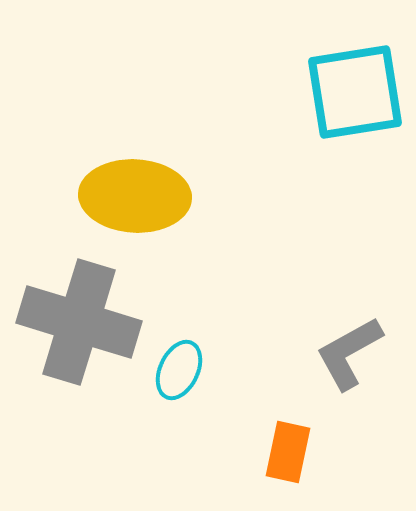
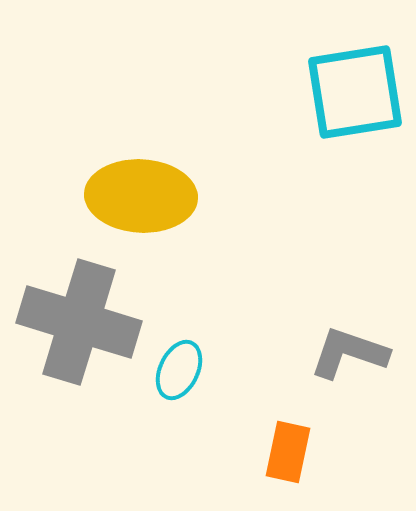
yellow ellipse: moved 6 px right
gray L-shape: rotated 48 degrees clockwise
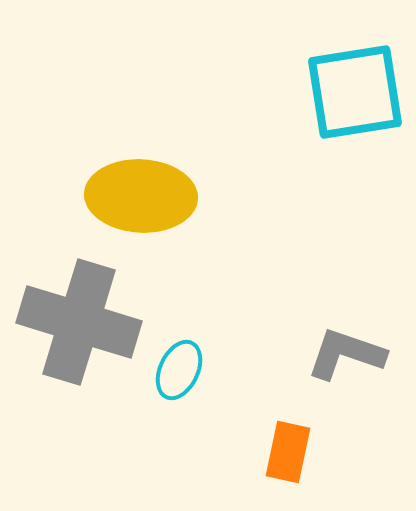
gray L-shape: moved 3 px left, 1 px down
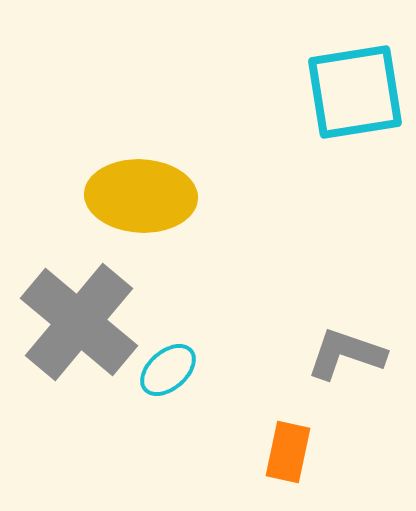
gray cross: rotated 23 degrees clockwise
cyan ellipse: moved 11 px left; rotated 24 degrees clockwise
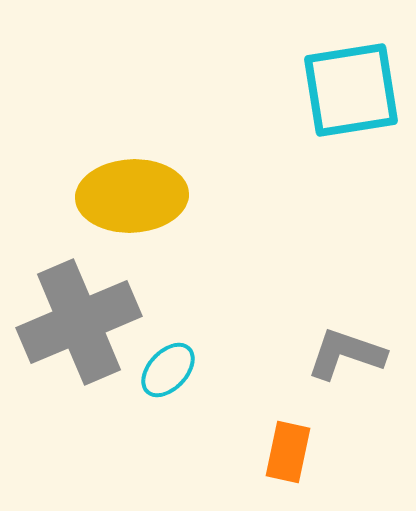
cyan square: moved 4 px left, 2 px up
yellow ellipse: moved 9 px left; rotated 6 degrees counterclockwise
gray cross: rotated 27 degrees clockwise
cyan ellipse: rotated 6 degrees counterclockwise
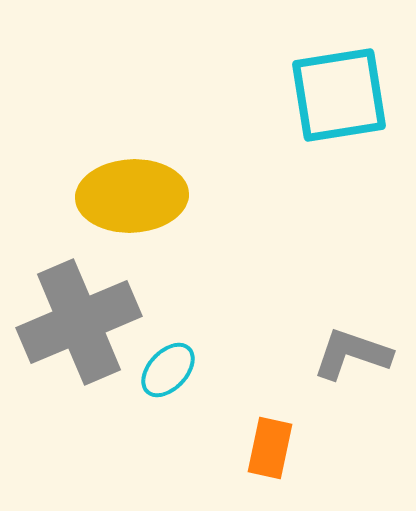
cyan square: moved 12 px left, 5 px down
gray L-shape: moved 6 px right
orange rectangle: moved 18 px left, 4 px up
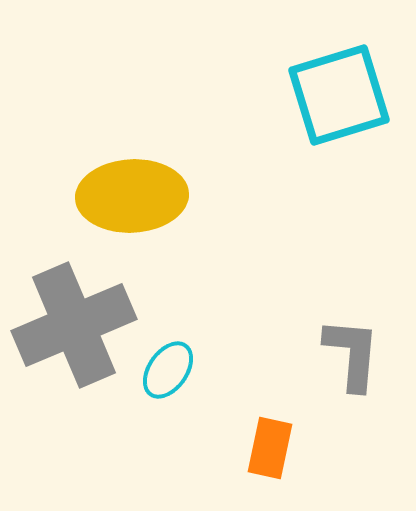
cyan square: rotated 8 degrees counterclockwise
gray cross: moved 5 px left, 3 px down
gray L-shape: rotated 76 degrees clockwise
cyan ellipse: rotated 8 degrees counterclockwise
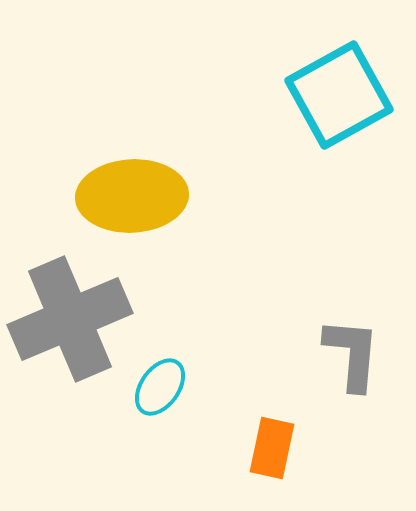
cyan square: rotated 12 degrees counterclockwise
gray cross: moved 4 px left, 6 px up
cyan ellipse: moved 8 px left, 17 px down
orange rectangle: moved 2 px right
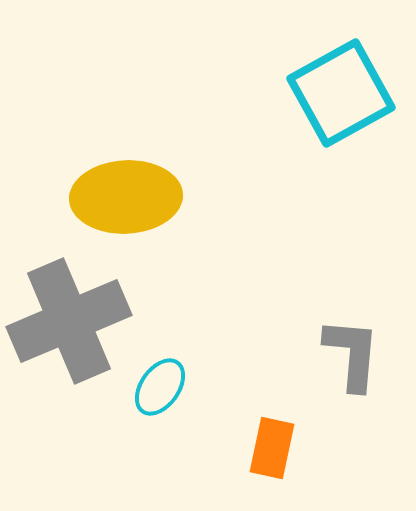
cyan square: moved 2 px right, 2 px up
yellow ellipse: moved 6 px left, 1 px down
gray cross: moved 1 px left, 2 px down
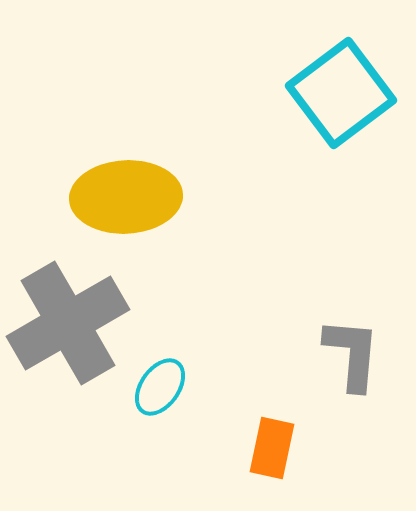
cyan square: rotated 8 degrees counterclockwise
gray cross: moved 1 px left, 2 px down; rotated 7 degrees counterclockwise
